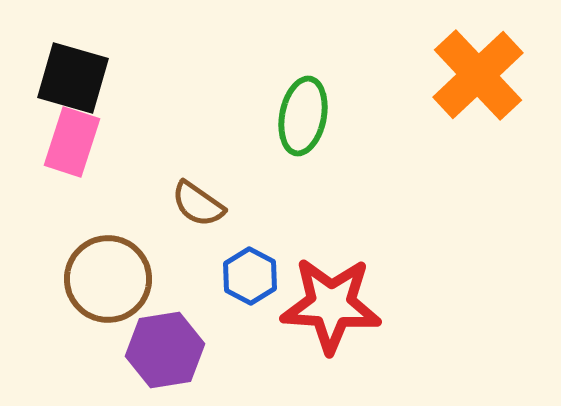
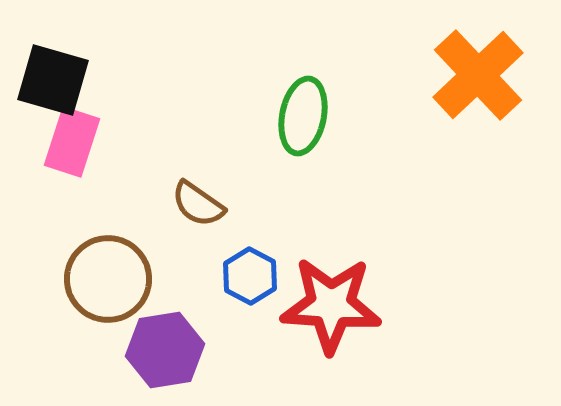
black square: moved 20 px left, 2 px down
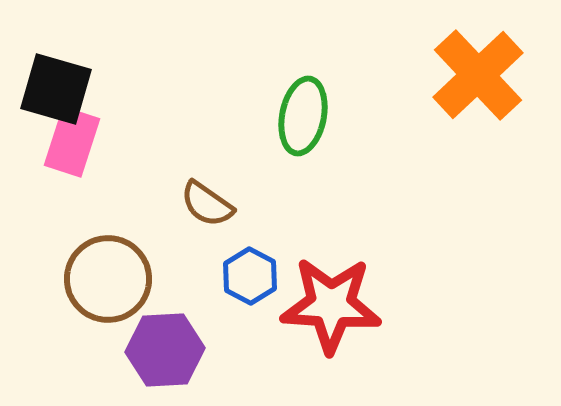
black square: moved 3 px right, 9 px down
brown semicircle: moved 9 px right
purple hexagon: rotated 6 degrees clockwise
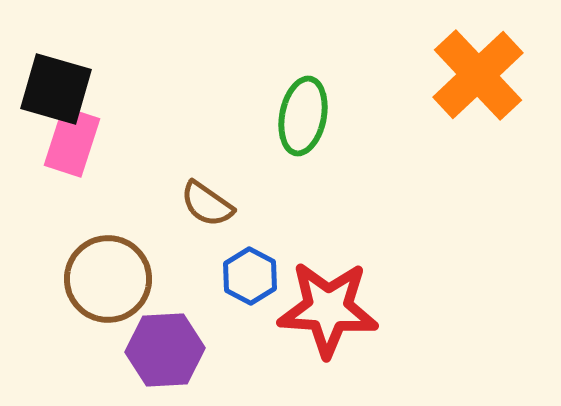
red star: moved 3 px left, 4 px down
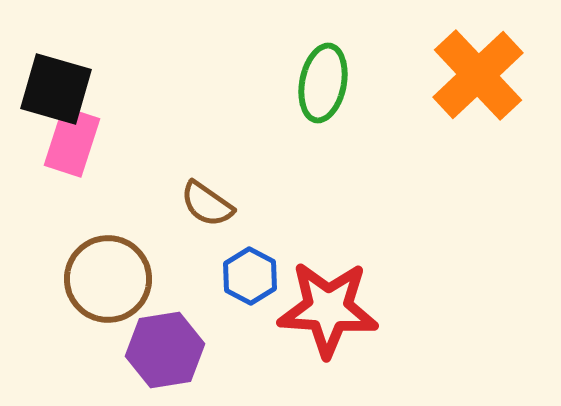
green ellipse: moved 20 px right, 33 px up
purple hexagon: rotated 6 degrees counterclockwise
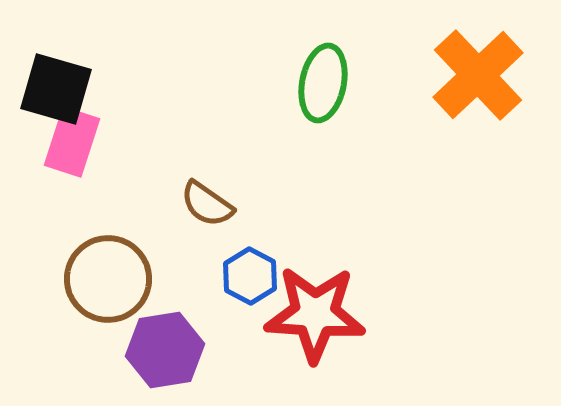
red star: moved 13 px left, 5 px down
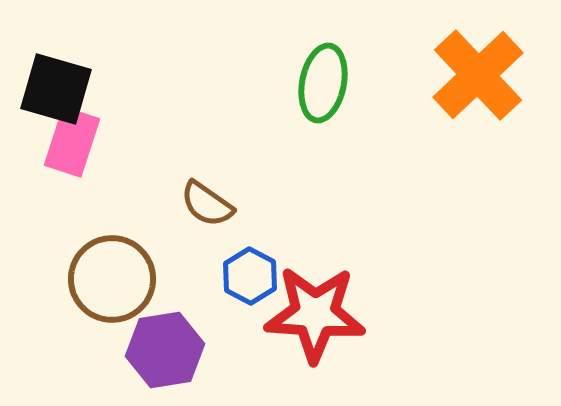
brown circle: moved 4 px right
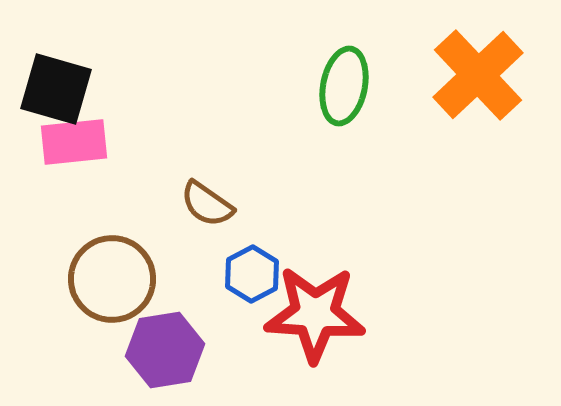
green ellipse: moved 21 px right, 3 px down
pink rectangle: moved 2 px right; rotated 66 degrees clockwise
blue hexagon: moved 2 px right, 2 px up; rotated 4 degrees clockwise
